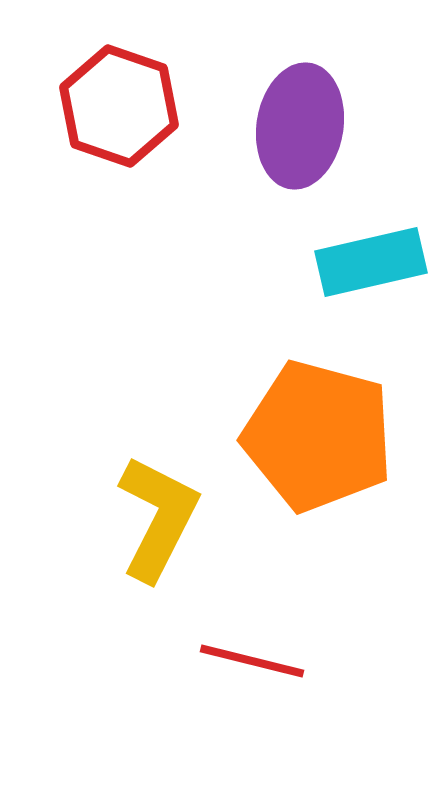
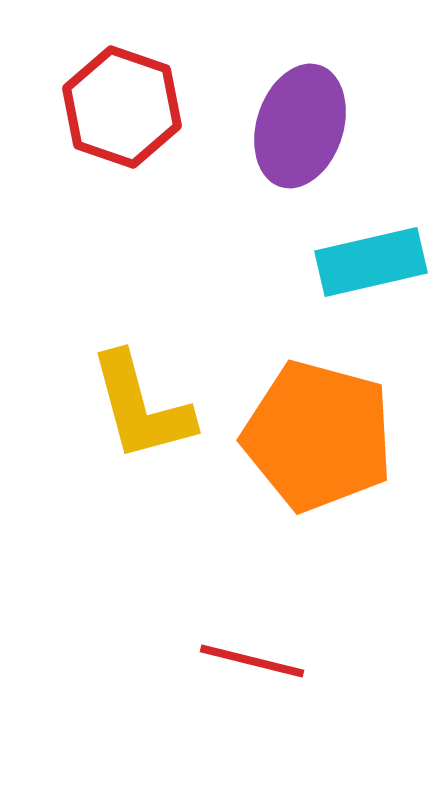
red hexagon: moved 3 px right, 1 px down
purple ellipse: rotated 9 degrees clockwise
yellow L-shape: moved 17 px left, 111 px up; rotated 138 degrees clockwise
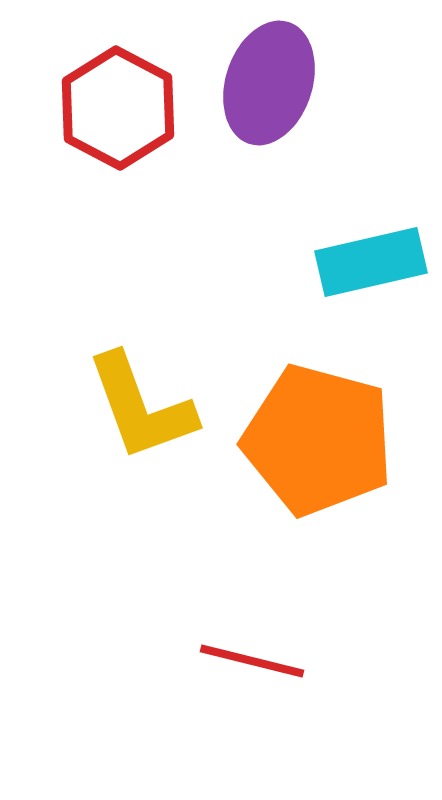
red hexagon: moved 4 px left, 1 px down; rotated 9 degrees clockwise
purple ellipse: moved 31 px left, 43 px up
yellow L-shape: rotated 5 degrees counterclockwise
orange pentagon: moved 4 px down
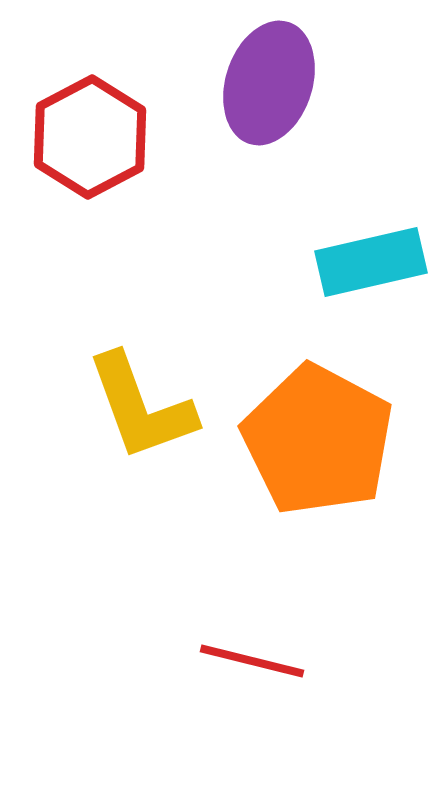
red hexagon: moved 28 px left, 29 px down; rotated 4 degrees clockwise
orange pentagon: rotated 13 degrees clockwise
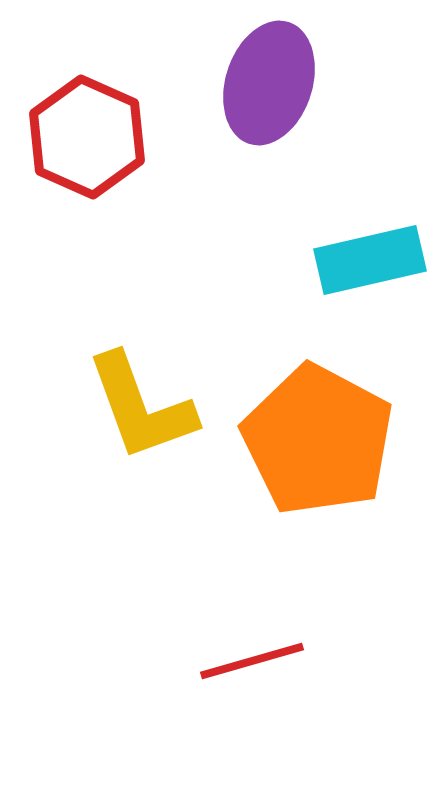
red hexagon: moved 3 px left; rotated 8 degrees counterclockwise
cyan rectangle: moved 1 px left, 2 px up
red line: rotated 30 degrees counterclockwise
